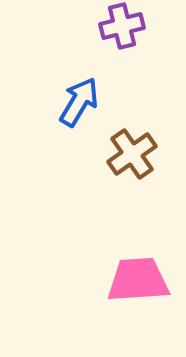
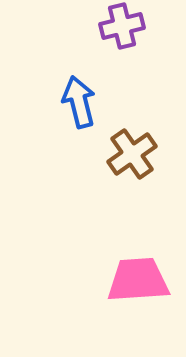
blue arrow: rotated 45 degrees counterclockwise
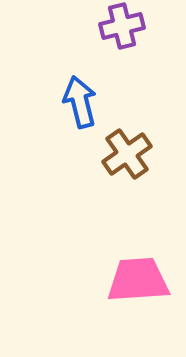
blue arrow: moved 1 px right
brown cross: moved 5 px left
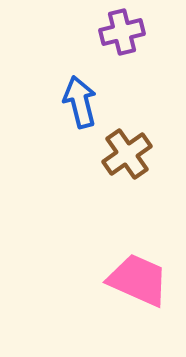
purple cross: moved 6 px down
pink trapezoid: rotated 28 degrees clockwise
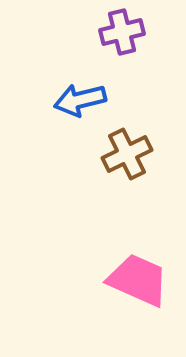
blue arrow: moved 2 px up; rotated 90 degrees counterclockwise
brown cross: rotated 9 degrees clockwise
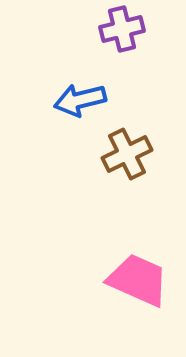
purple cross: moved 3 px up
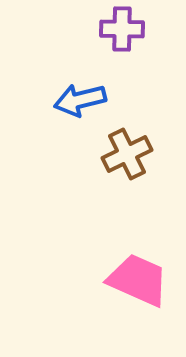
purple cross: rotated 15 degrees clockwise
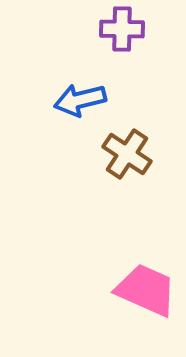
brown cross: rotated 30 degrees counterclockwise
pink trapezoid: moved 8 px right, 10 px down
